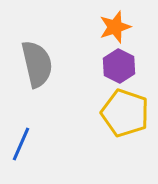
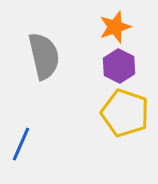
gray semicircle: moved 7 px right, 8 px up
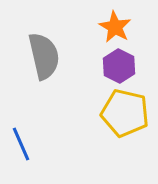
orange star: rotated 24 degrees counterclockwise
yellow pentagon: rotated 6 degrees counterclockwise
blue line: rotated 48 degrees counterclockwise
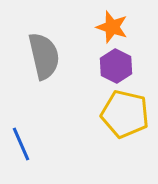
orange star: moved 3 px left; rotated 12 degrees counterclockwise
purple hexagon: moved 3 px left
yellow pentagon: moved 1 px down
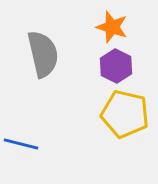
gray semicircle: moved 1 px left, 2 px up
blue line: rotated 52 degrees counterclockwise
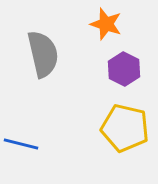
orange star: moved 6 px left, 3 px up
purple hexagon: moved 8 px right, 3 px down
yellow pentagon: moved 14 px down
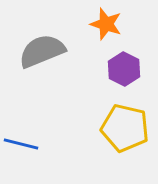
gray semicircle: moved 1 px left, 3 px up; rotated 99 degrees counterclockwise
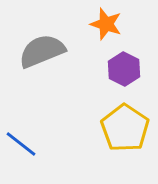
yellow pentagon: rotated 21 degrees clockwise
blue line: rotated 24 degrees clockwise
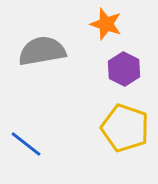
gray semicircle: rotated 12 degrees clockwise
yellow pentagon: rotated 15 degrees counterclockwise
blue line: moved 5 px right
